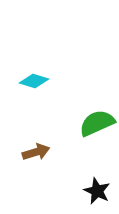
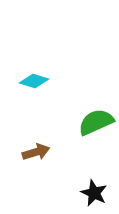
green semicircle: moved 1 px left, 1 px up
black star: moved 3 px left, 2 px down
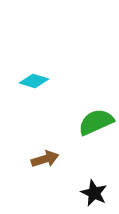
brown arrow: moved 9 px right, 7 px down
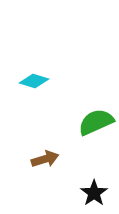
black star: rotated 12 degrees clockwise
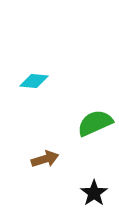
cyan diamond: rotated 12 degrees counterclockwise
green semicircle: moved 1 px left, 1 px down
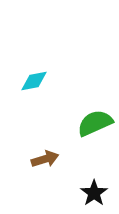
cyan diamond: rotated 16 degrees counterclockwise
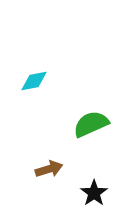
green semicircle: moved 4 px left, 1 px down
brown arrow: moved 4 px right, 10 px down
